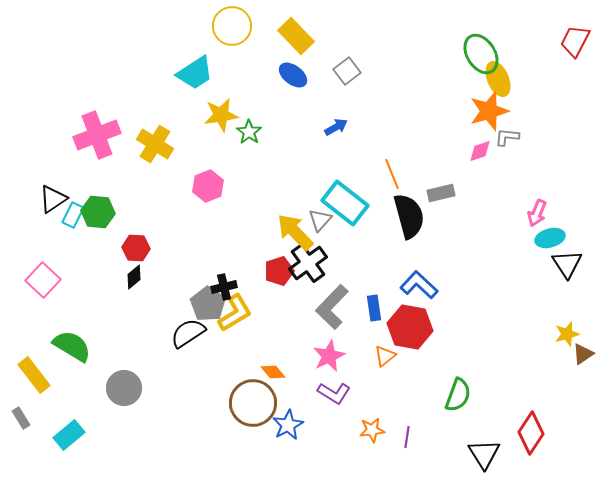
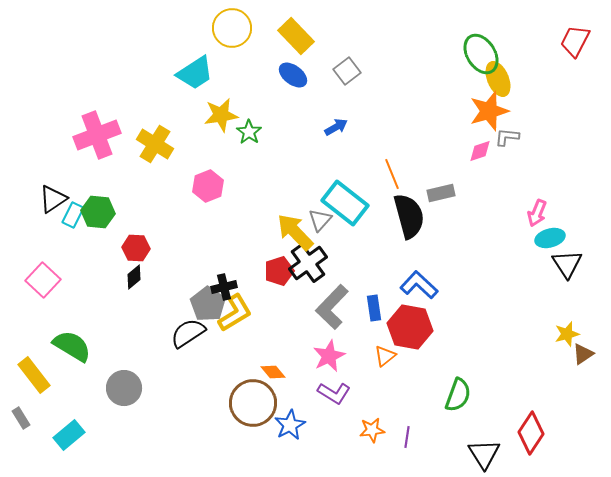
yellow circle at (232, 26): moved 2 px down
blue star at (288, 425): moved 2 px right
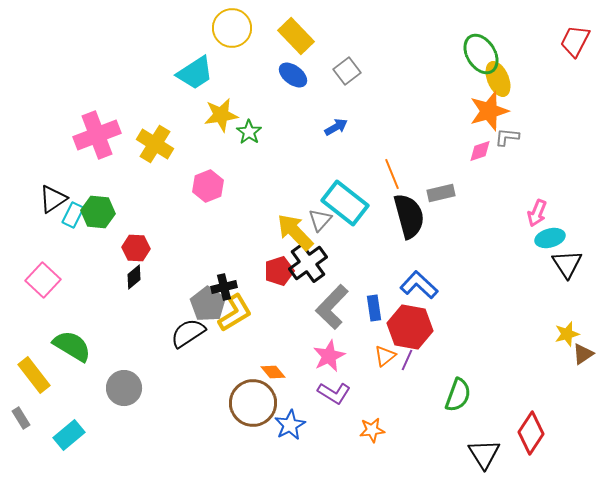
purple line at (407, 437): moved 77 px up; rotated 15 degrees clockwise
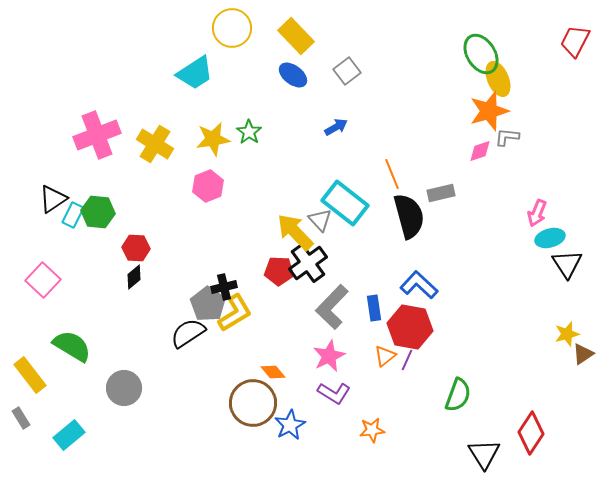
yellow star at (221, 115): moved 8 px left, 24 px down
gray triangle at (320, 220): rotated 25 degrees counterclockwise
red pentagon at (279, 271): rotated 20 degrees clockwise
yellow rectangle at (34, 375): moved 4 px left
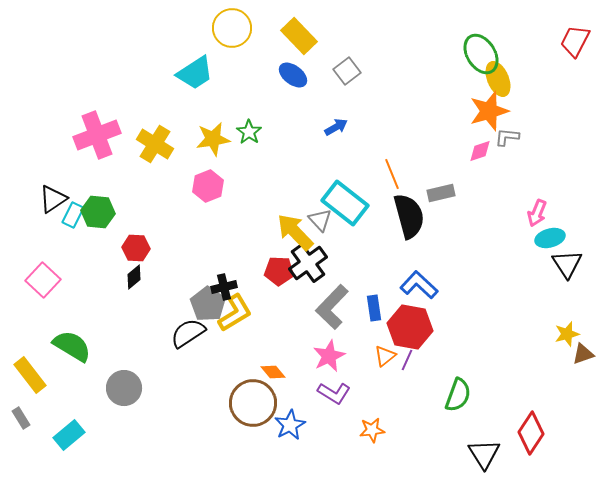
yellow rectangle at (296, 36): moved 3 px right
brown triangle at (583, 354): rotated 15 degrees clockwise
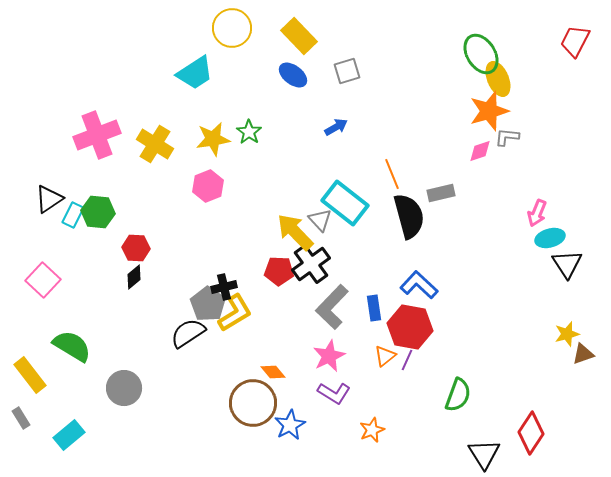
gray square at (347, 71): rotated 20 degrees clockwise
black triangle at (53, 199): moved 4 px left
black cross at (308, 263): moved 3 px right, 1 px down
orange star at (372, 430): rotated 15 degrees counterclockwise
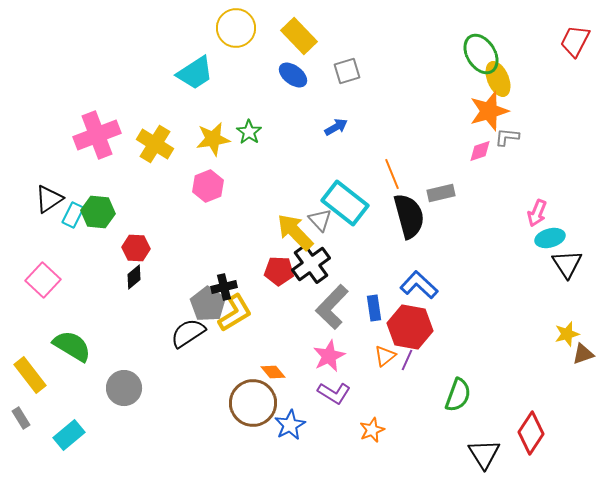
yellow circle at (232, 28): moved 4 px right
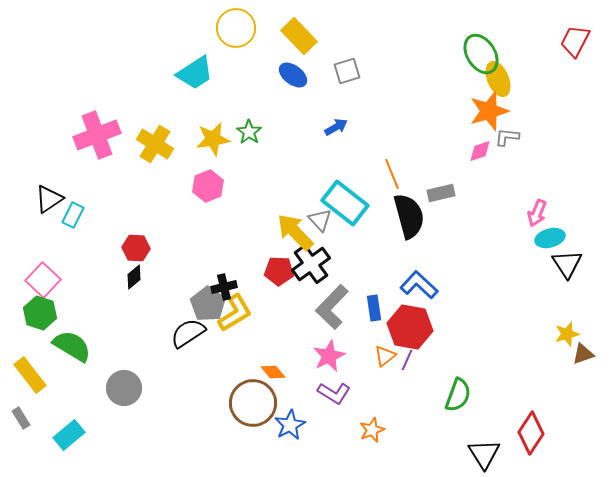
green hexagon at (98, 212): moved 58 px left, 101 px down; rotated 12 degrees clockwise
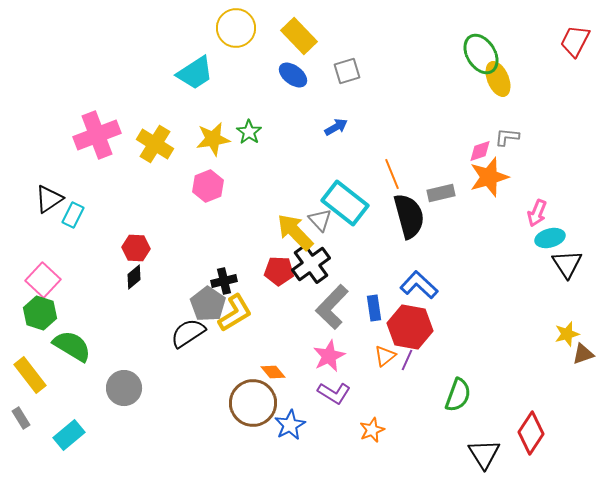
orange star at (489, 111): moved 66 px down
black cross at (224, 287): moved 6 px up
